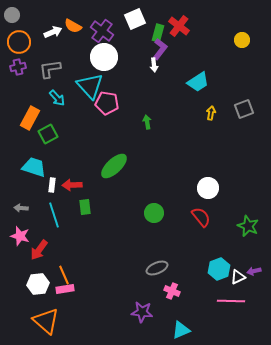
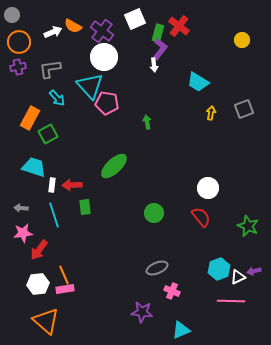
cyan trapezoid at (198, 82): rotated 65 degrees clockwise
pink star at (20, 236): moved 3 px right, 3 px up; rotated 24 degrees counterclockwise
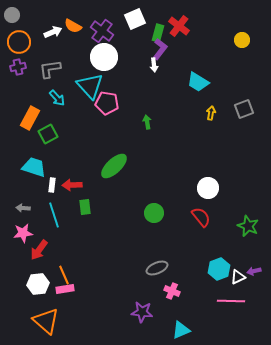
gray arrow at (21, 208): moved 2 px right
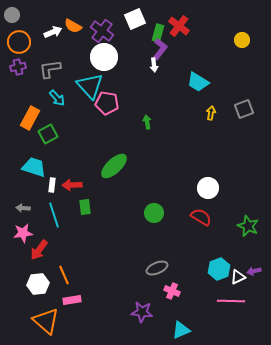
red semicircle at (201, 217): rotated 20 degrees counterclockwise
pink rectangle at (65, 289): moved 7 px right, 11 px down
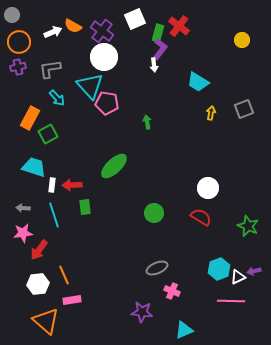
cyan triangle at (181, 330): moved 3 px right
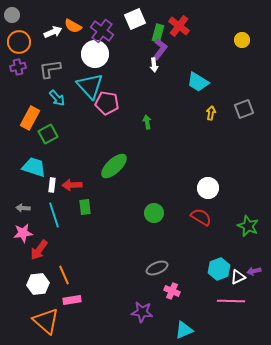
white circle at (104, 57): moved 9 px left, 3 px up
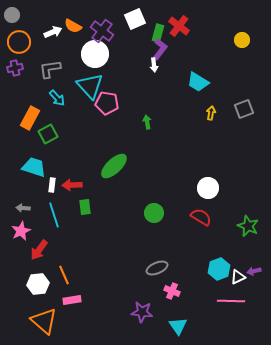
purple cross at (18, 67): moved 3 px left, 1 px down
pink star at (23, 233): moved 2 px left, 2 px up; rotated 18 degrees counterclockwise
orange triangle at (46, 321): moved 2 px left
cyan triangle at (184, 330): moved 6 px left, 4 px up; rotated 42 degrees counterclockwise
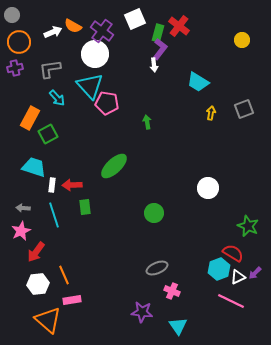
red semicircle at (201, 217): moved 32 px right, 36 px down
red arrow at (39, 250): moved 3 px left, 2 px down
purple arrow at (254, 271): moved 1 px right, 2 px down; rotated 32 degrees counterclockwise
pink line at (231, 301): rotated 24 degrees clockwise
orange triangle at (44, 321): moved 4 px right, 1 px up
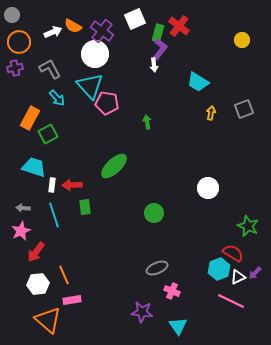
gray L-shape at (50, 69): rotated 70 degrees clockwise
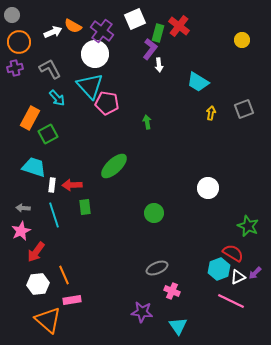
purple L-shape at (160, 49): moved 10 px left
white arrow at (154, 65): moved 5 px right
